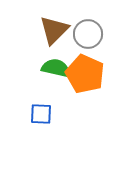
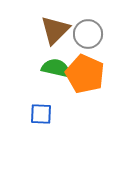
brown triangle: moved 1 px right
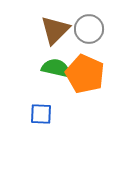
gray circle: moved 1 px right, 5 px up
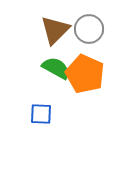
green semicircle: rotated 16 degrees clockwise
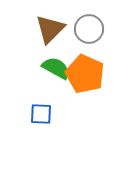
brown triangle: moved 5 px left, 1 px up
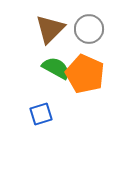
blue square: rotated 20 degrees counterclockwise
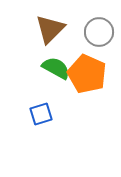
gray circle: moved 10 px right, 3 px down
orange pentagon: moved 2 px right
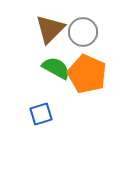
gray circle: moved 16 px left
